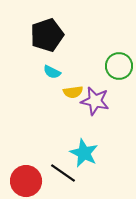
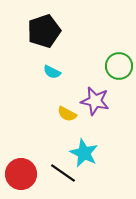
black pentagon: moved 3 px left, 4 px up
yellow semicircle: moved 6 px left, 22 px down; rotated 36 degrees clockwise
red circle: moved 5 px left, 7 px up
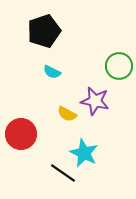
red circle: moved 40 px up
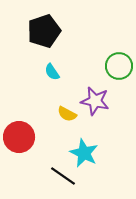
cyan semicircle: rotated 30 degrees clockwise
red circle: moved 2 px left, 3 px down
black line: moved 3 px down
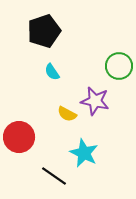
black line: moved 9 px left
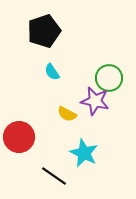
green circle: moved 10 px left, 12 px down
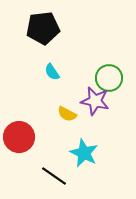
black pentagon: moved 1 px left, 3 px up; rotated 12 degrees clockwise
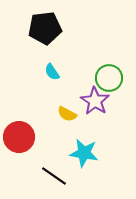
black pentagon: moved 2 px right
purple star: rotated 20 degrees clockwise
cyan star: rotated 16 degrees counterclockwise
